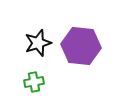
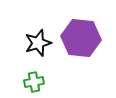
purple hexagon: moved 8 px up
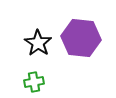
black star: rotated 20 degrees counterclockwise
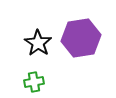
purple hexagon: rotated 15 degrees counterclockwise
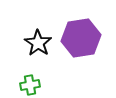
green cross: moved 4 px left, 3 px down
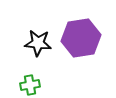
black star: rotated 28 degrees counterclockwise
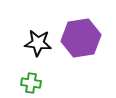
green cross: moved 1 px right, 2 px up; rotated 18 degrees clockwise
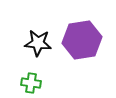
purple hexagon: moved 1 px right, 2 px down
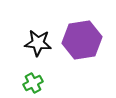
green cross: moved 2 px right; rotated 36 degrees counterclockwise
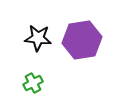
black star: moved 5 px up
